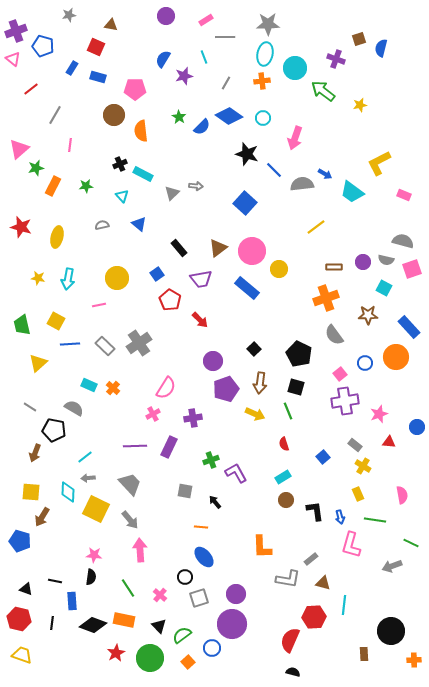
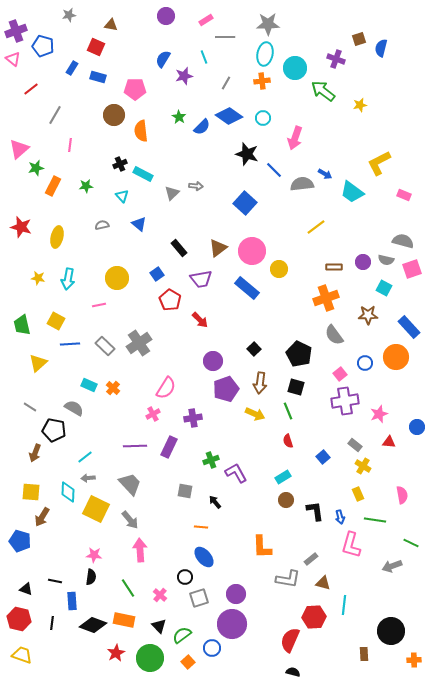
red semicircle at (284, 444): moved 4 px right, 3 px up
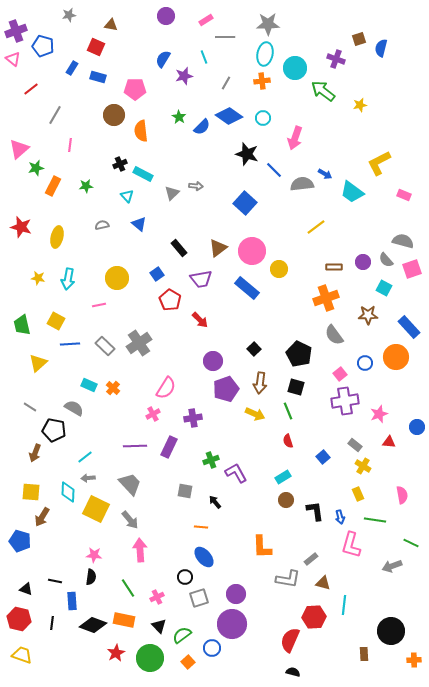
cyan triangle at (122, 196): moved 5 px right
gray semicircle at (386, 260): rotated 35 degrees clockwise
pink cross at (160, 595): moved 3 px left, 2 px down; rotated 24 degrees clockwise
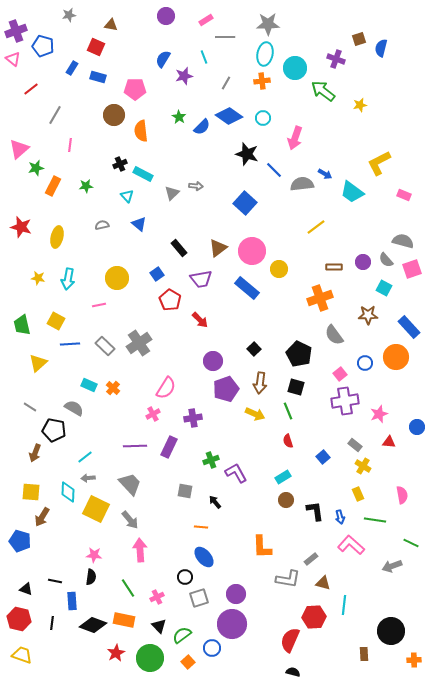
orange cross at (326, 298): moved 6 px left
pink L-shape at (351, 545): rotated 116 degrees clockwise
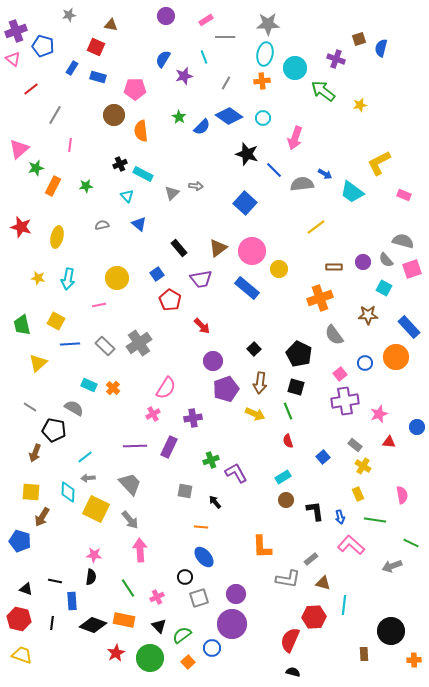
red arrow at (200, 320): moved 2 px right, 6 px down
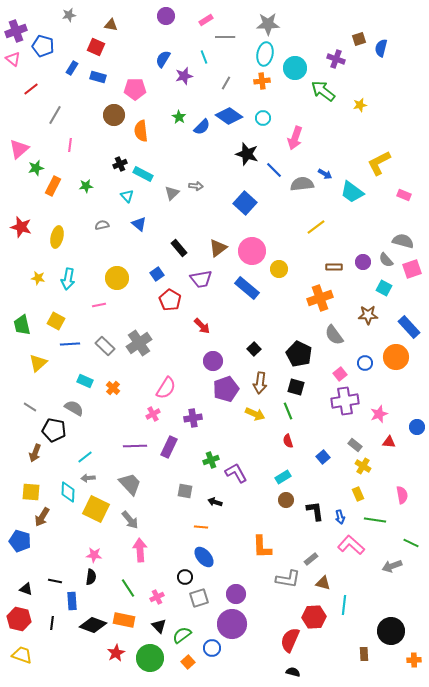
cyan rectangle at (89, 385): moved 4 px left, 4 px up
black arrow at (215, 502): rotated 32 degrees counterclockwise
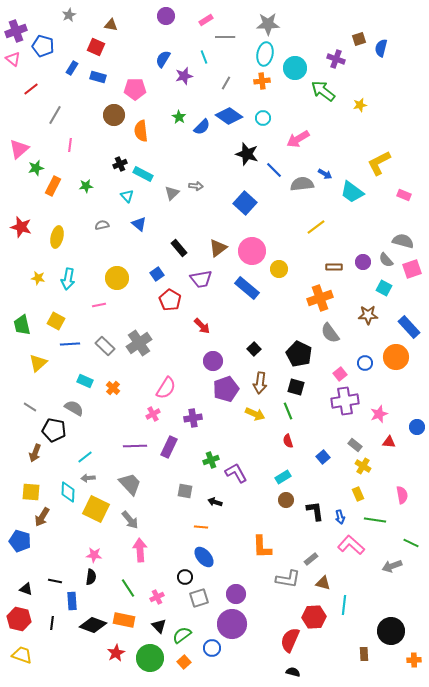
gray star at (69, 15): rotated 16 degrees counterclockwise
pink arrow at (295, 138): moved 3 px right, 1 px down; rotated 40 degrees clockwise
gray semicircle at (334, 335): moved 4 px left, 2 px up
orange square at (188, 662): moved 4 px left
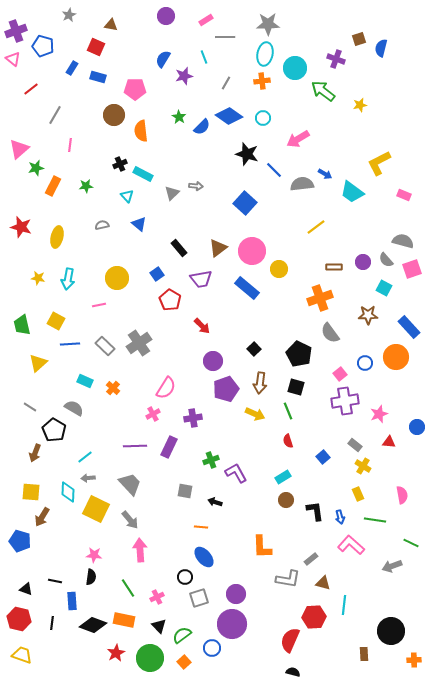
black pentagon at (54, 430): rotated 20 degrees clockwise
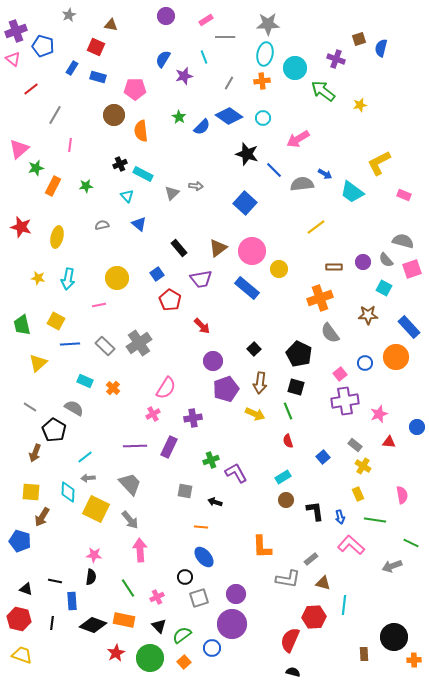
gray line at (226, 83): moved 3 px right
black circle at (391, 631): moved 3 px right, 6 px down
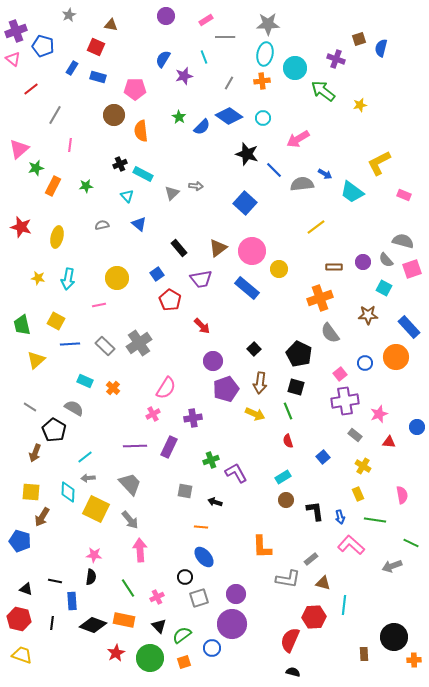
yellow triangle at (38, 363): moved 2 px left, 3 px up
gray rectangle at (355, 445): moved 10 px up
orange square at (184, 662): rotated 24 degrees clockwise
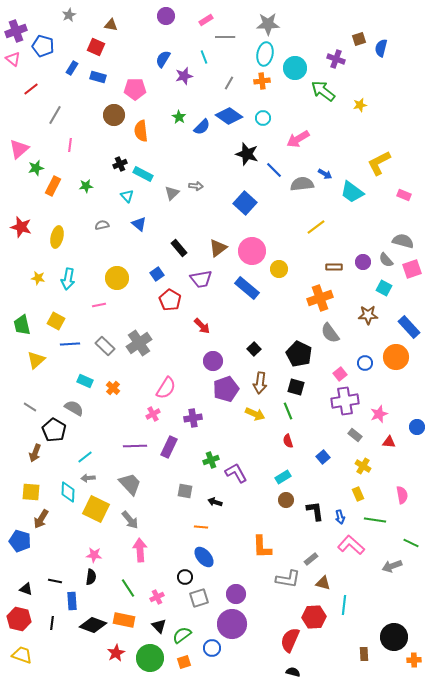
brown arrow at (42, 517): moved 1 px left, 2 px down
